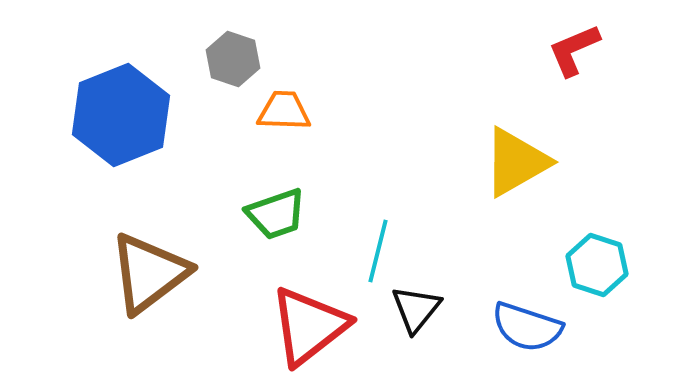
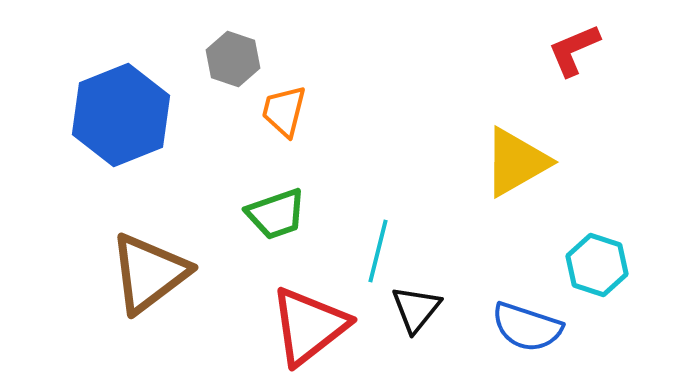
orange trapezoid: rotated 78 degrees counterclockwise
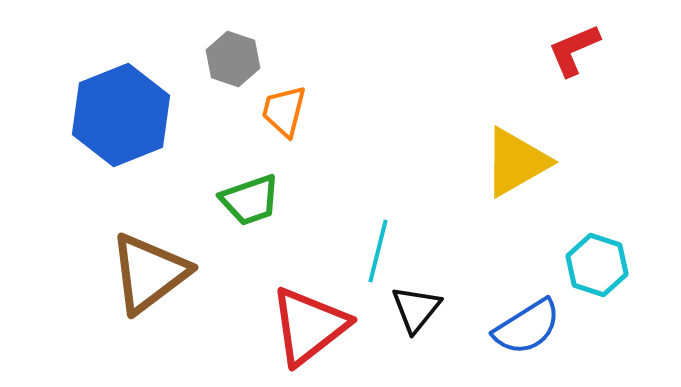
green trapezoid: moved 26 px left, 14 px up
blue semicircle: rotated 50 degrees counterclockwise
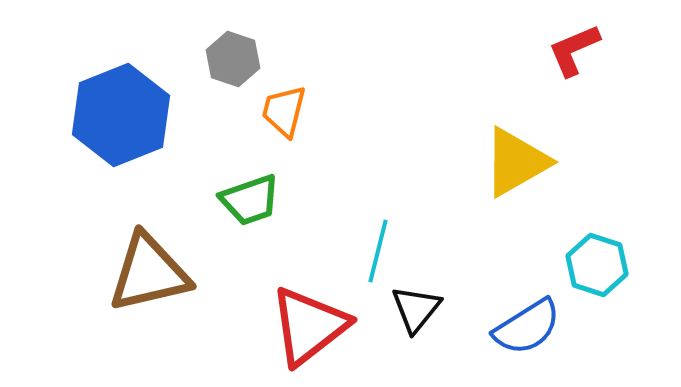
brown triangle: rotated 24 degrees clockwise
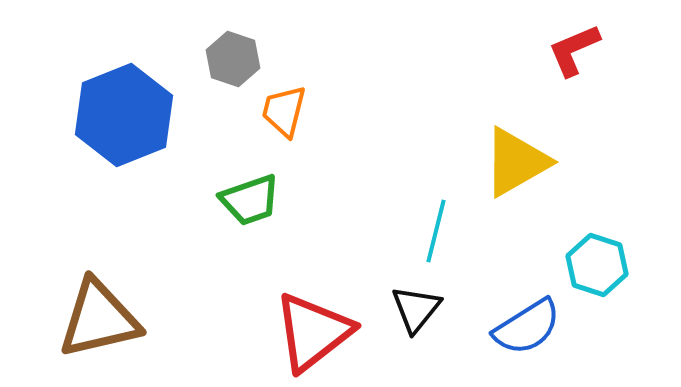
blue hexagon: moved 3 px right
cyan line: moved 58 px right, 20 px up
brown triangle: moved 50 px left, 46 px down
red triangle: moved 4 px right, 6 px down
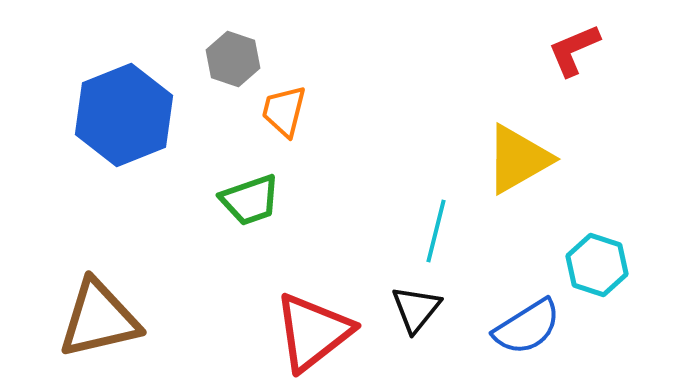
yellow triangle: moved 2 px right, 3 px up
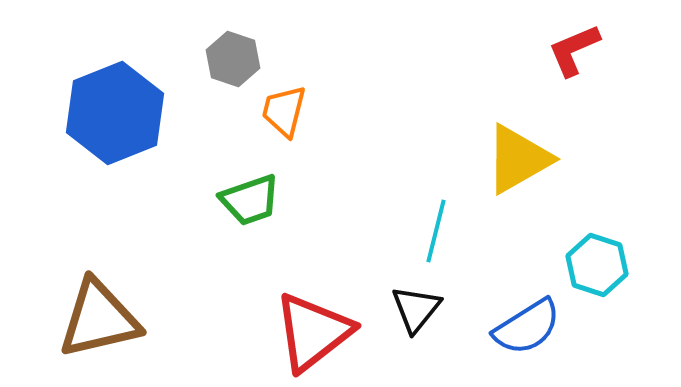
blue hexagon: moved 9 px left, 2 px up
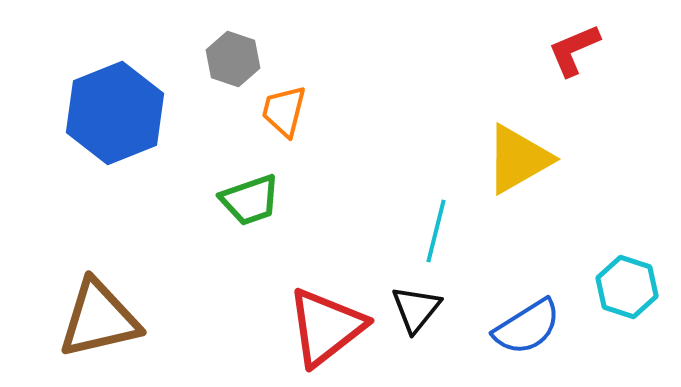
cyan hexagon: moved 30 px right, 22 px down
red triangle: moved 13 px right, 5 px up
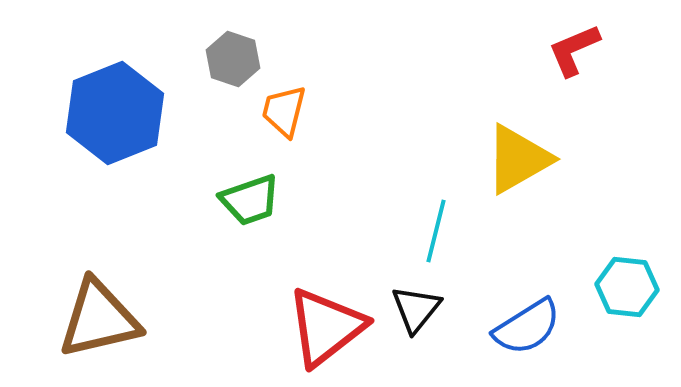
cyan hexagon: rotated 12 degrees counterclockwise
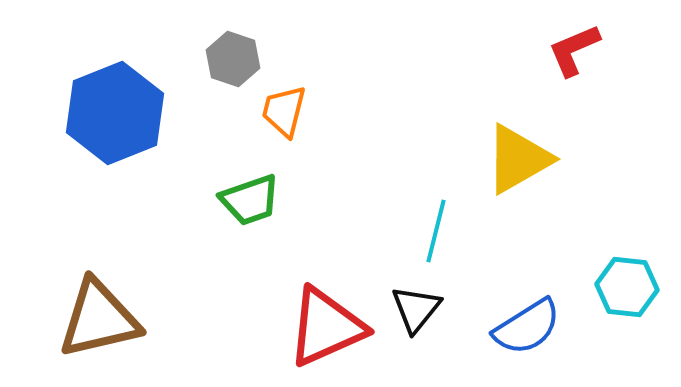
red triangle: rotated 14 degrees clockwise
